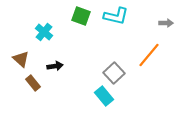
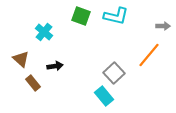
gray arrow: moved 3 px left, 3 px down
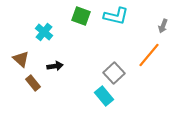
gray arrow: rotated 112 degrees clockwise
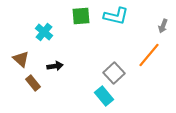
green square: rotated 24 degrees counterclockwise
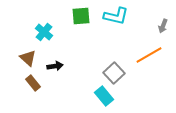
orange line: rotated 20 degrees clockwise
brown triangle: moved 7 px right, 1 px up
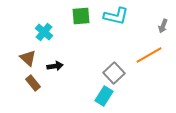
cyan rectangle: rotated 72 degrees clockwise
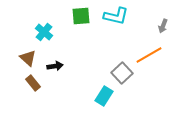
gray square: moved 8 px right
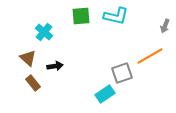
gray arrow: moved 2 px right
orange line: moved 1 px right, 1 px down
gray square: rotated 25 degrees clockwise
cyan rectangle: moved 1 px right, 2 px up; rotated 24 degrees clockwise
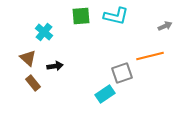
gray arrow: rotated 136 degrees counterclockwise
orange line: rotated 16 degrees clockwise
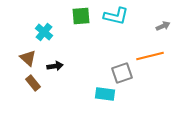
gray arrow: moved 2 px left
cyan rectangle: rotated 42 degrees clockwise
